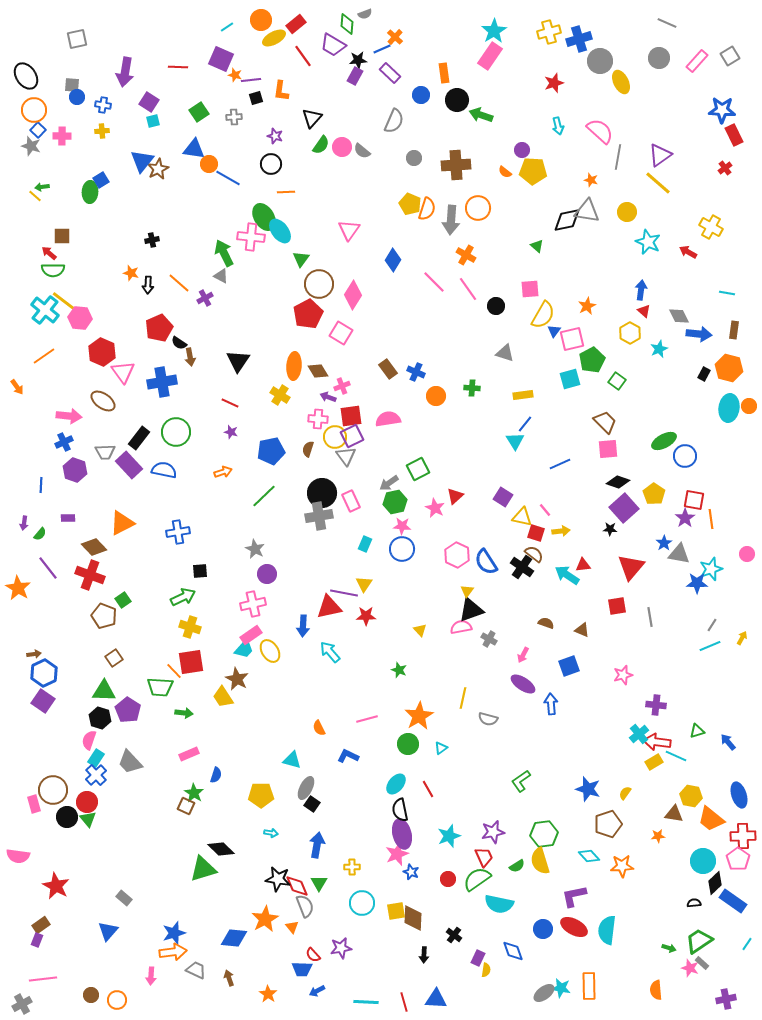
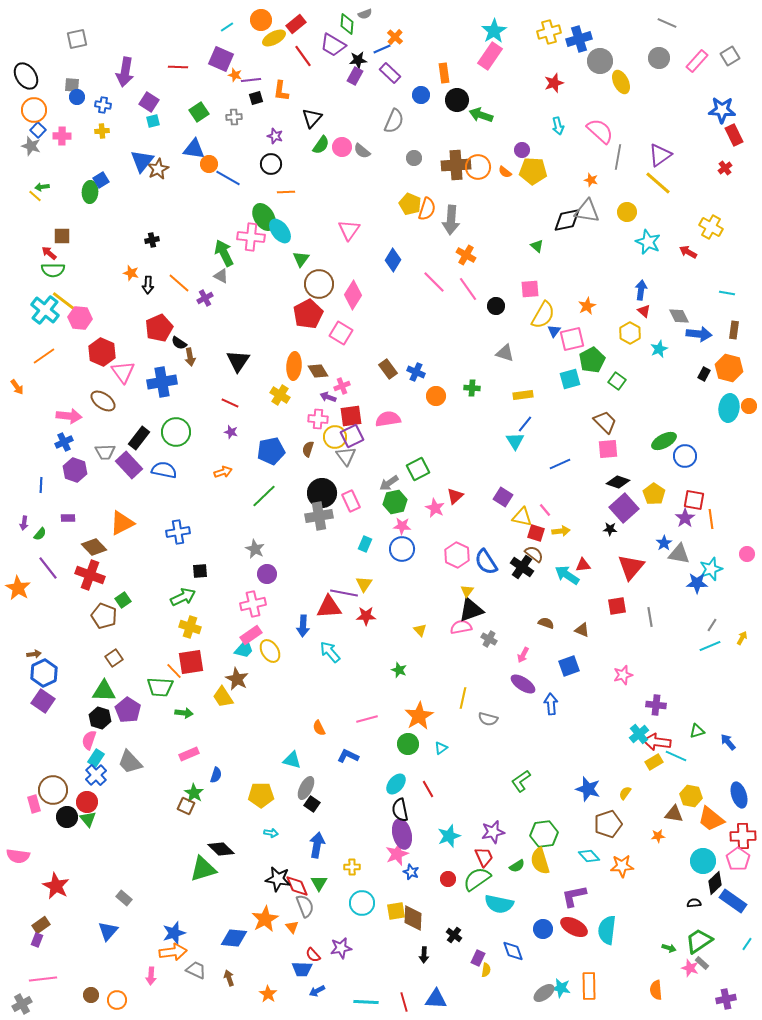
orange circle at (478, 208): moved 41 px up
red triangle at (329, 607): rotated 8 degrees clockwise
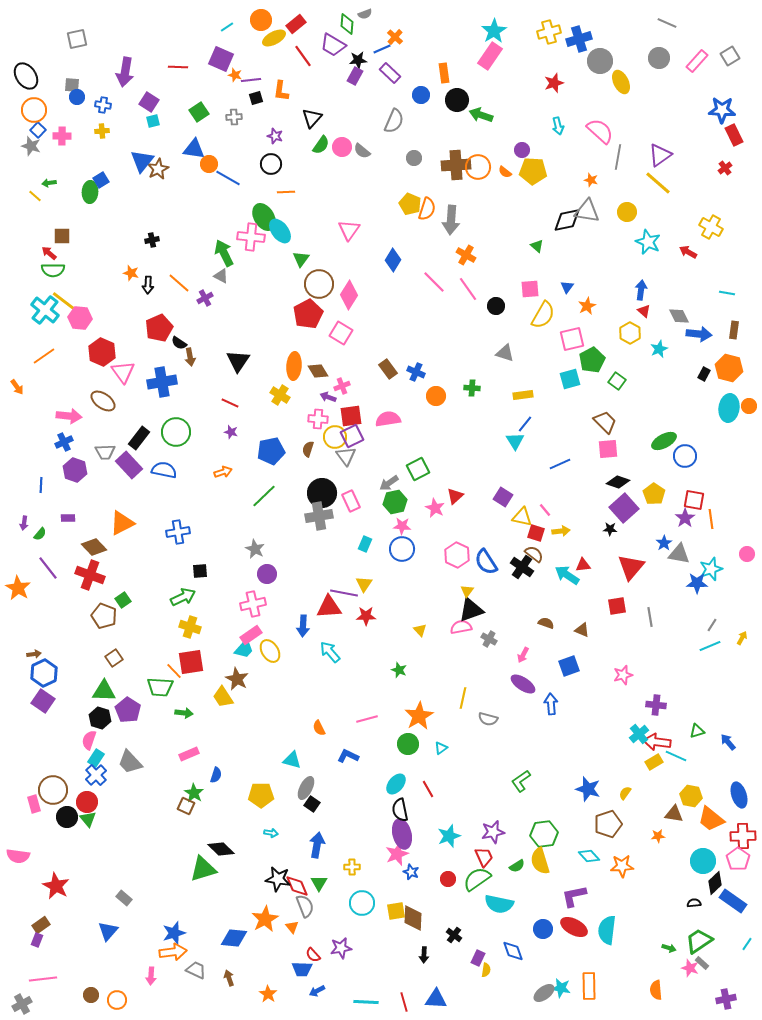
green arrow at (42, 187): moved 7 px right, 4 px up
pink diamond at (353, 295): moved 4 px left
blue triangle at (554, 331): moved 13 px right, 44 px up
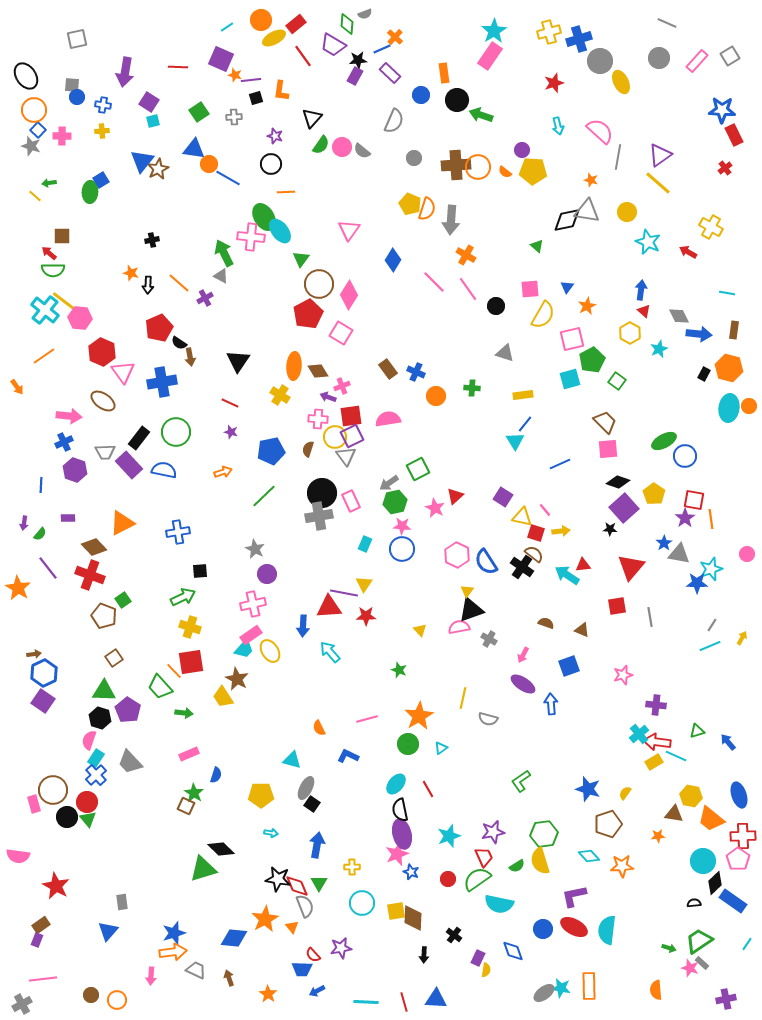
pink semicircle at (461, 627): moved 2 px left
green trapezoid at (160, 687): rotated 44 degrees clockwise
gray rectangle at (124, 898): moved 2 px left, 4 px down; rotated 42 degrees clockwise
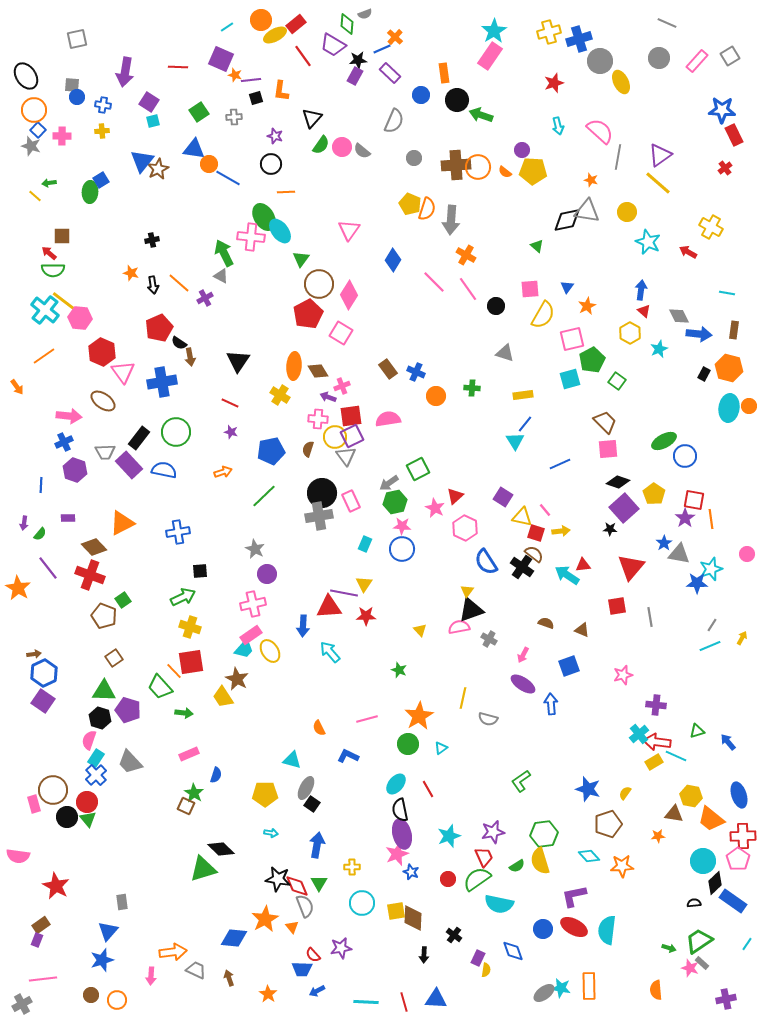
yellow ellipse at (274, 38): moved 1 px right, 3 px up
black arrow at (148, 285): moved 5 px right; rotated 12 degrees counterclockwise
pink hexagon at (457, 555): moved 8 px right, 27 px up
purple pentagon at (128, 710): rotated 15 degrees counterclockwise
yellow pentagon at (261, 795): moved 4 px right, 1 px up
blue star at (174, 933): moved 72 px left, 27 px down
